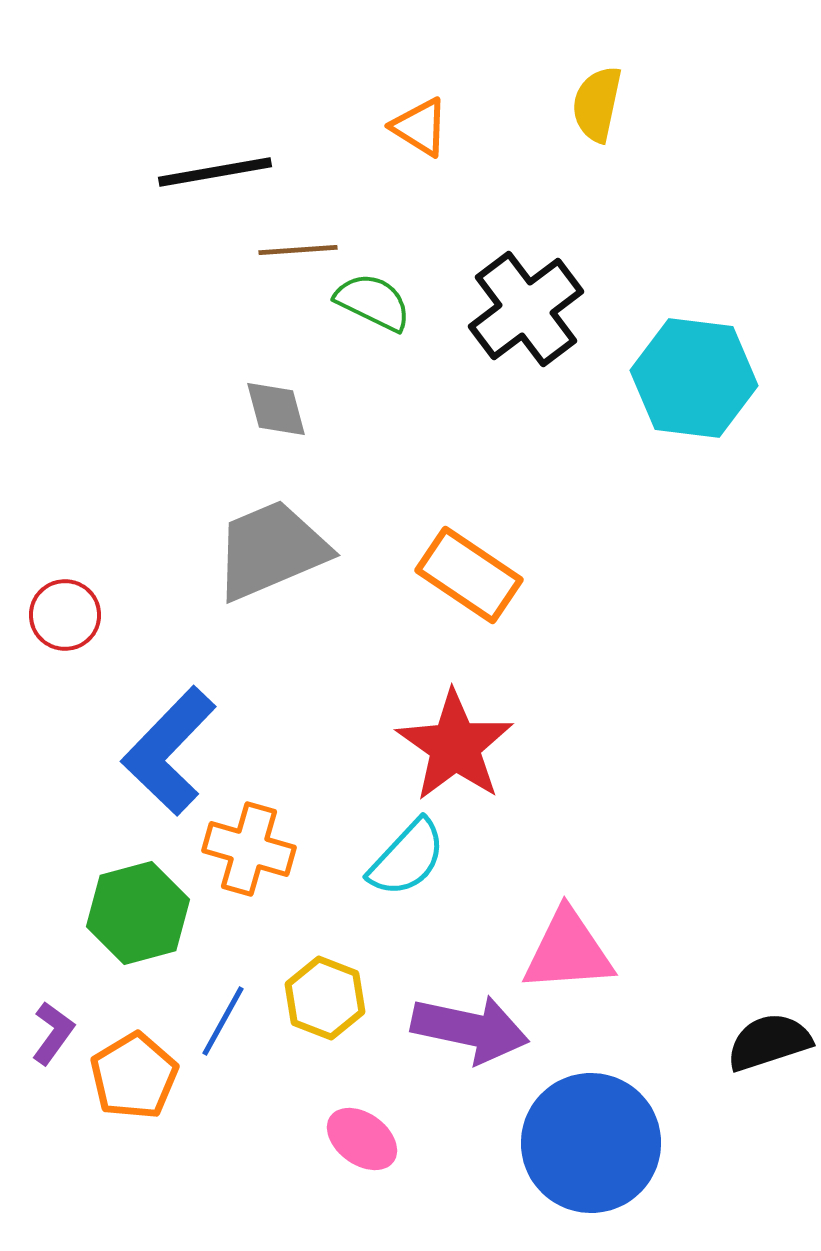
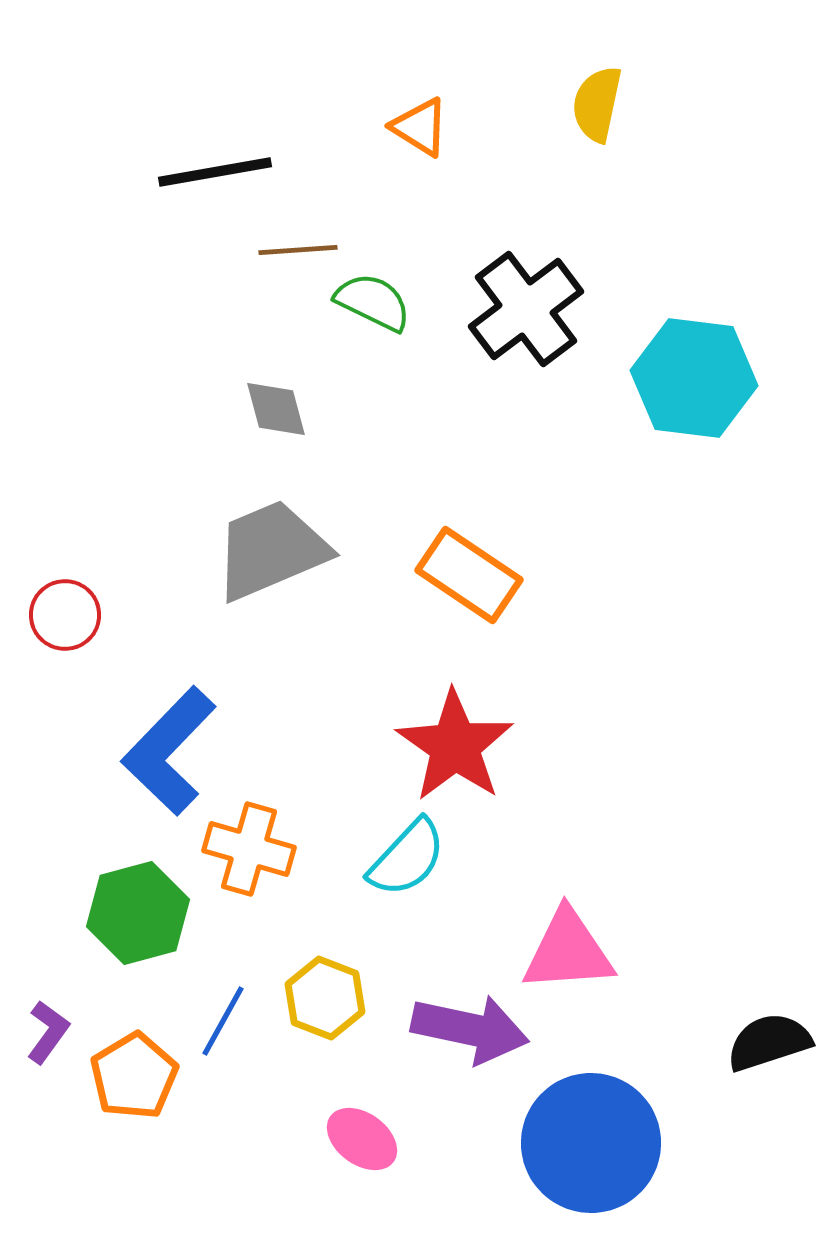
purple L-shape: moved 5 px left, 1 px up
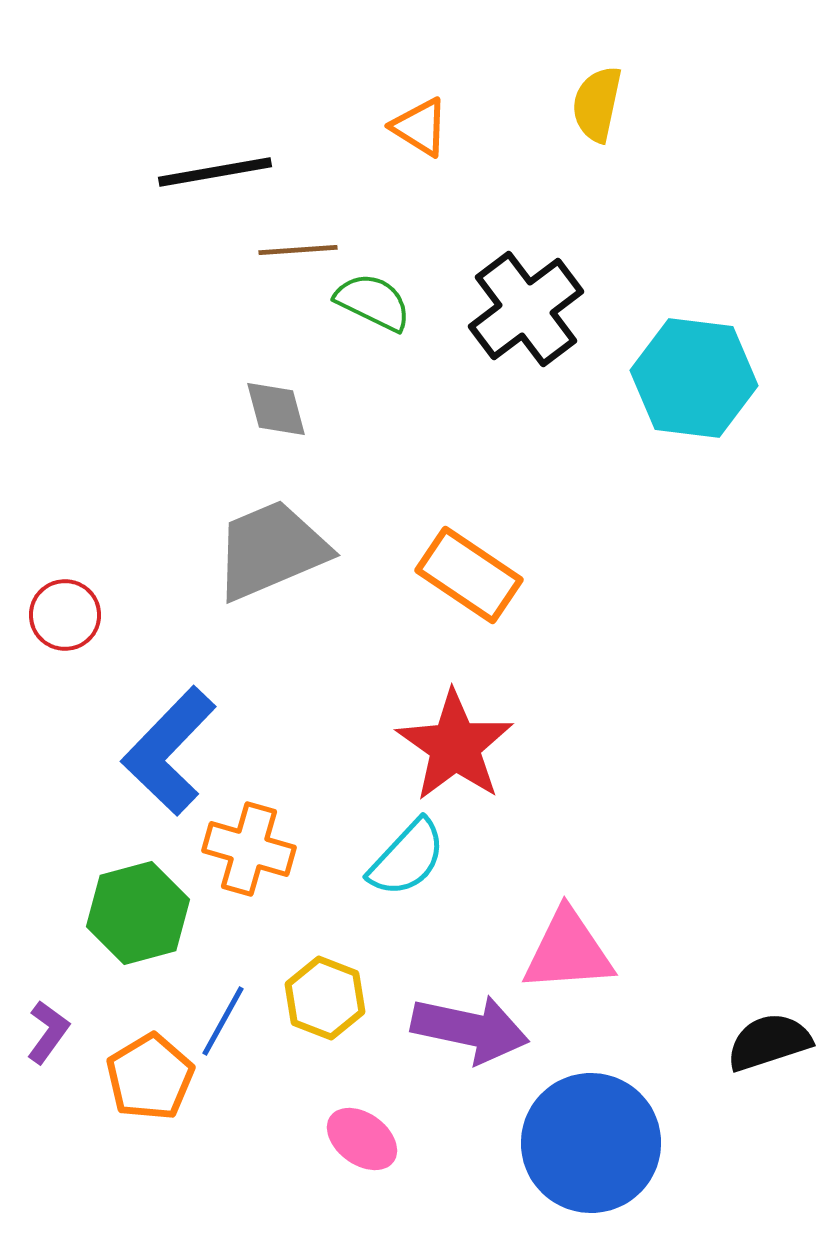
orange pentagon: moved 16 px right, 1 px down
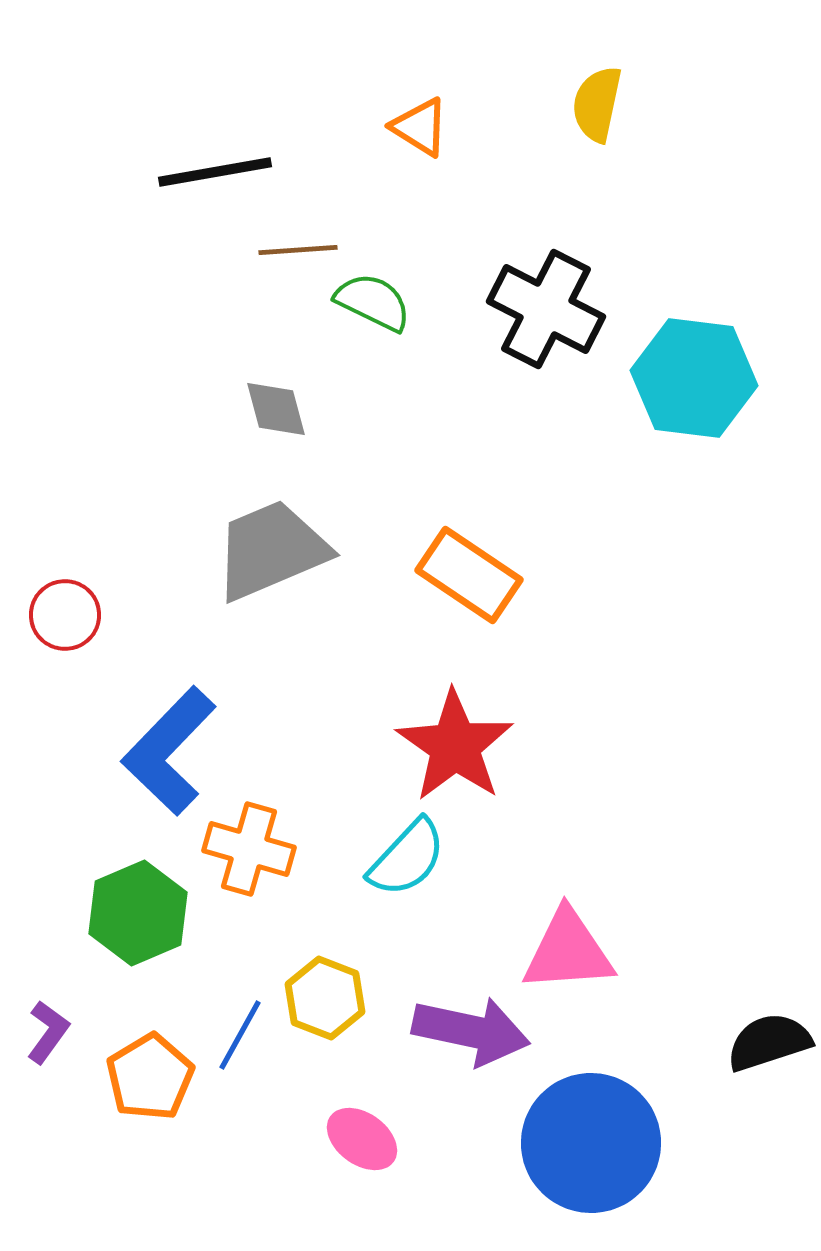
black cross: moved 20 px right; rotated 26 degrees counterclockwise
green hexagon: rotated 8 degrees counterclockwise
blue line: moved 17 px right, 14 px down
purple arrow: moved 1 px right, 2 px down
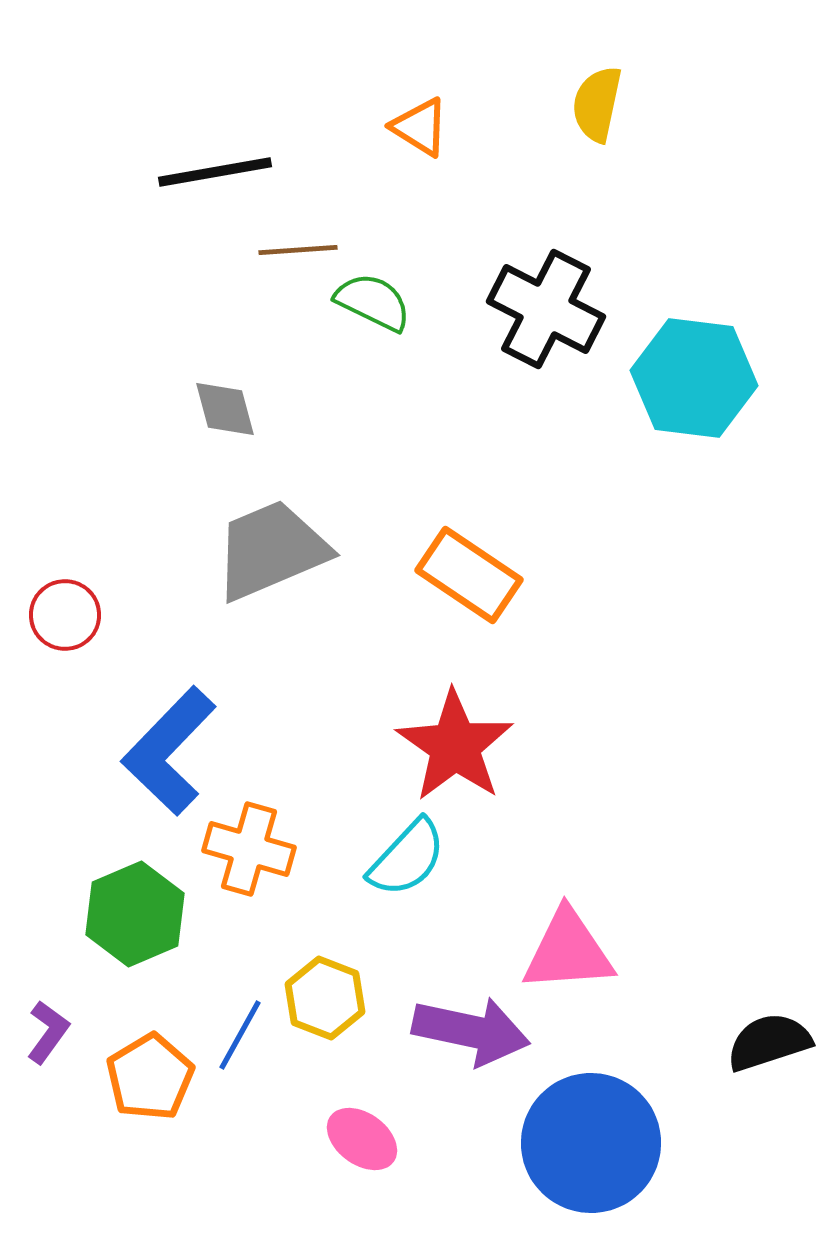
gray diamond: moved 51 px left
green hexagon: moved 3 px left, 1 px down
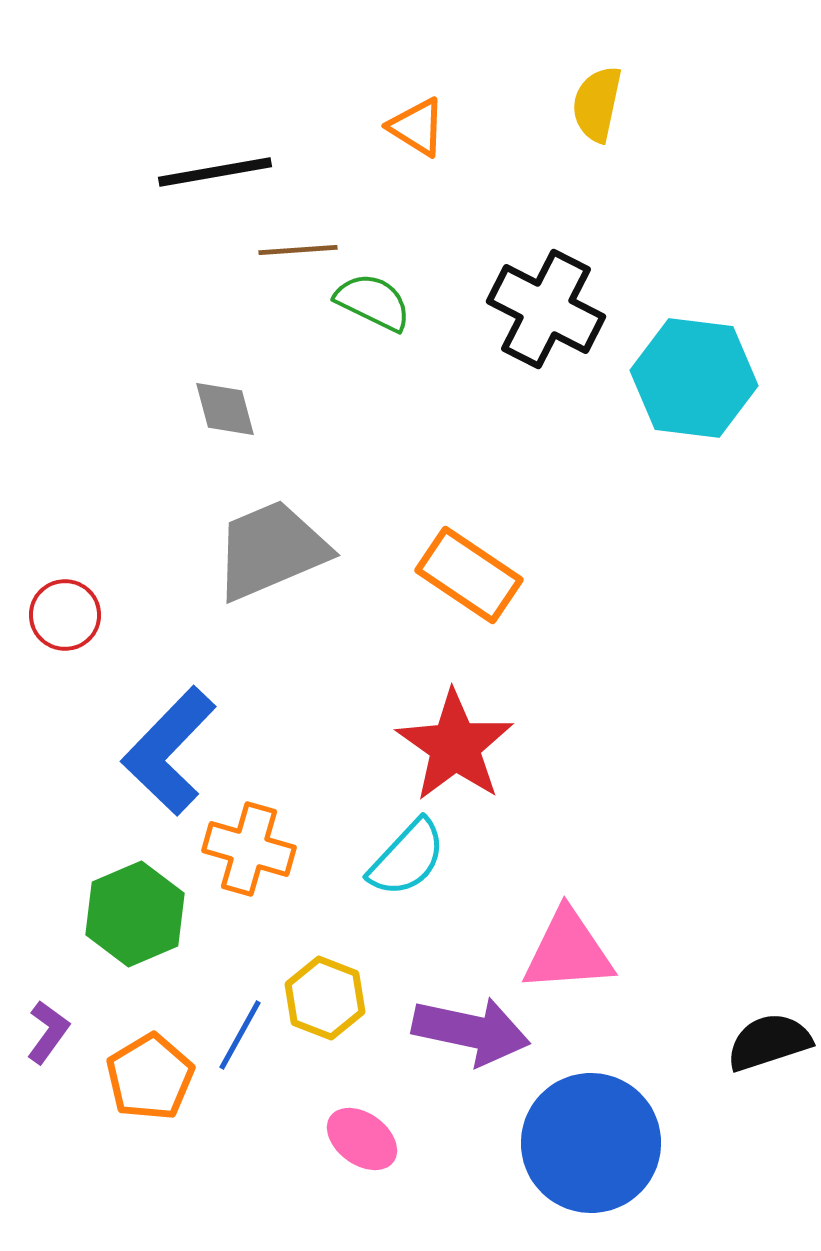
orange triangle: moved 3 px left
